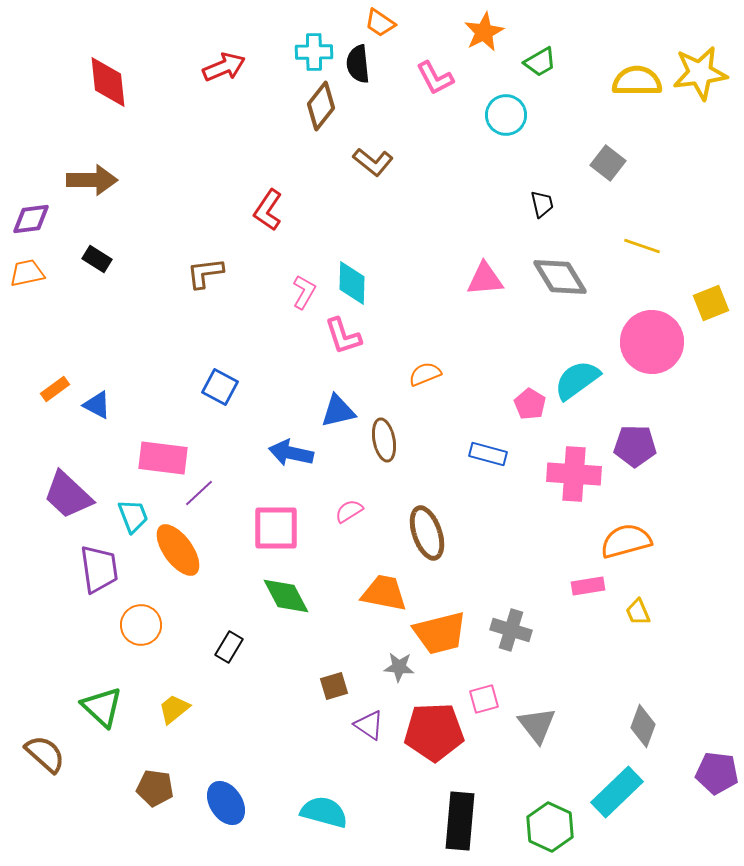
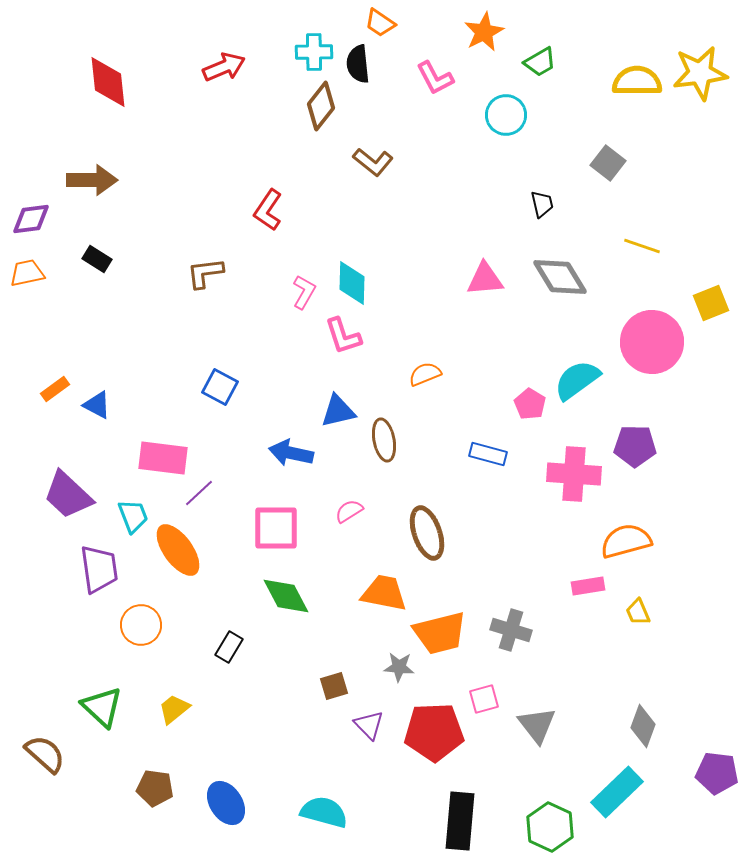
purple triangle at (369, 725): rotated 12 degrees clockwise
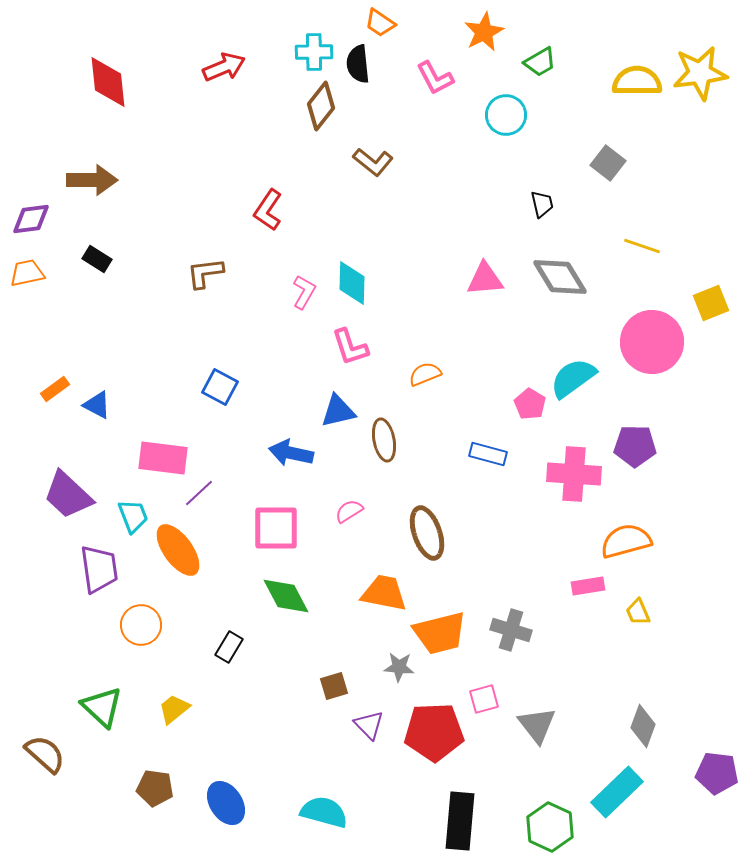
pink L-shape at (343, 336): moved 7 px right, 11 px down
cyan semicircle at (577, 380): moved 4 px left, 2 px up
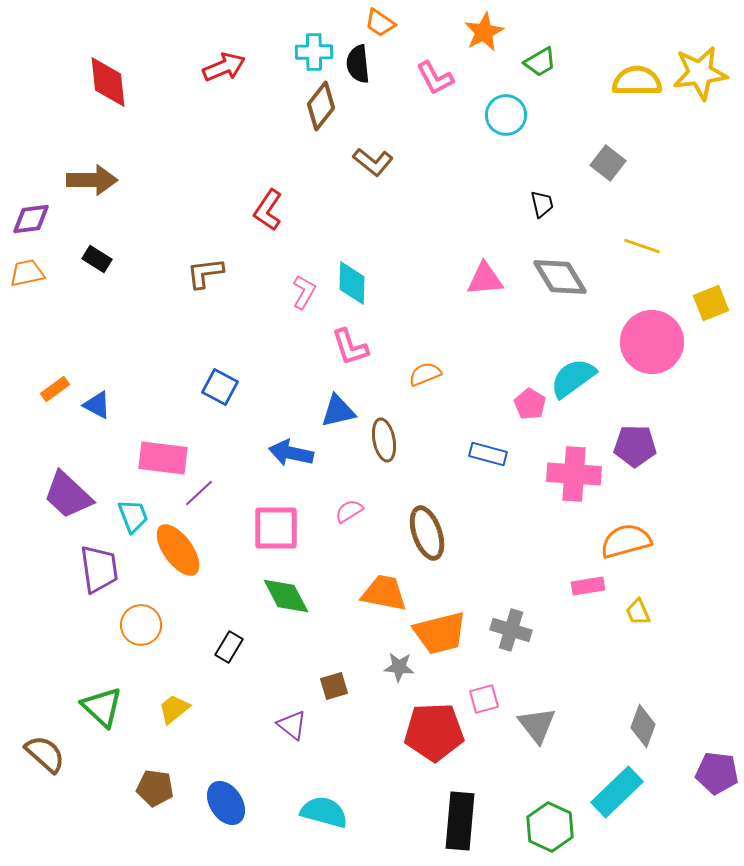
purple triangle at (369, 725): moved 77 px left; rotated 8 degrees counterclockwise
